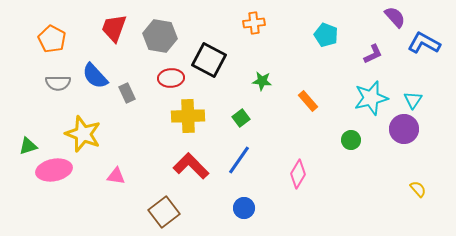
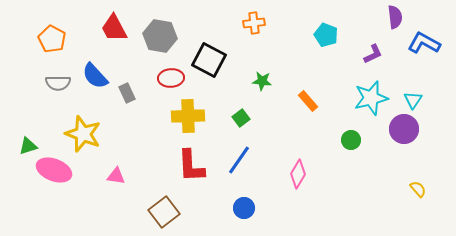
purple semicircle: rotated 35 degrees clockwise
red trapezoid: rotated 48 degrees counterclockwise
red L-shape: rotated 138 degrees counterclockwise
pink ellipse: rotated 32 degrees clockwise
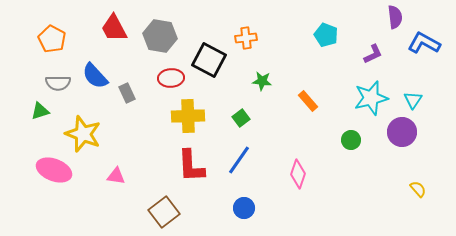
orange cross: moved 8 px left, 15 px down
purple circle: moved 2 px left, 3 px down
green triangle: moved 12 px right, 35 px up
pink diamond: rotated 12 degrees counterclockwise
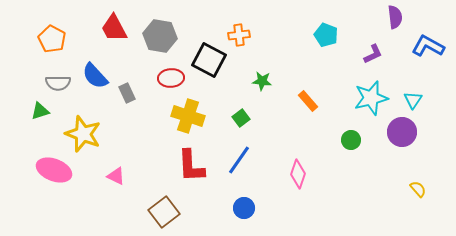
orange cross: moved 7 px left, 3 px up
blue L-shape: moved 4 px right, 3 px down
yellow cross: rotated 20 degrees clockwise
pink triangle: rotated 18 degrees clockwise
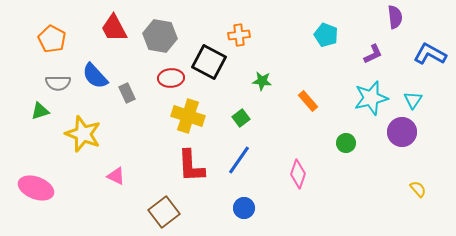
blue L-shape: moved 2 px right, 8 px down
black square: moved 2 px down
green circle: moved 5 px left, 3 px down
pink ellipse: moved 18 px left, 18 px down
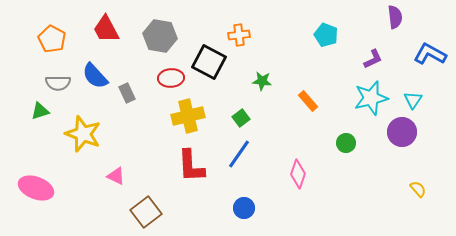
red trapezoid: moved 8 px left, 1 px down
purple L-shape: moved 5 px down
yellow cross: rotated 32 degrees counterclockwise
blue line: moved 6 px up
brown square: moved 18 px left
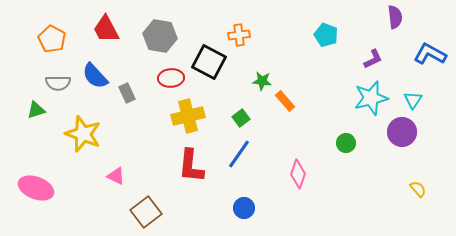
orange rectangle: moved 23 px left
green triangle: moved 4 px left, 1 px up
red L-shape: rotated 9 degrees clockwise
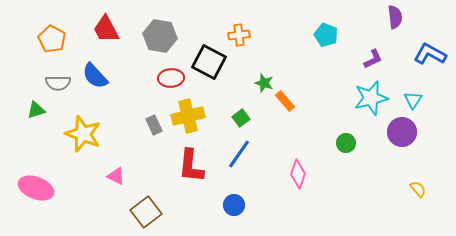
green star: moved 2 px right, 2 px down; rotated 12 degrees clockwise
gray rectangle: moved 27 px right, 32 px down
blue circle: moved 10 px left, 3 px up
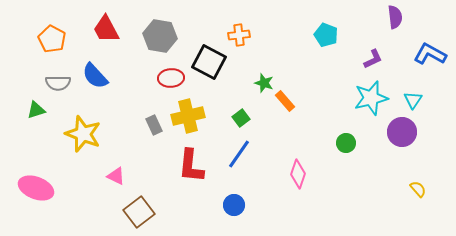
brown square: moved 7 px left
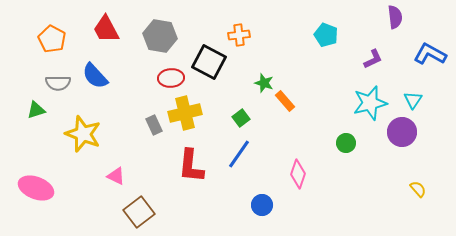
cyan star: moved 1 px left, 5 px down
yellow cross: moved 3 px left, 3 px up
blue circle: moved 28 px right
